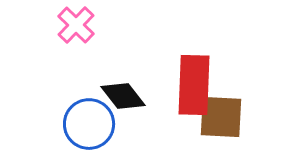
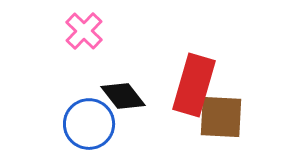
pink cross: moved 8 px right, 6 px down
red rectangle: rotated 14 degrees clockwise
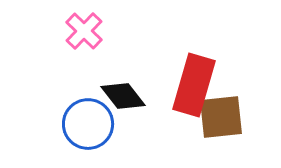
brown square: rotated 9 degrees counterclockwise
blue circle: moved 1 px left
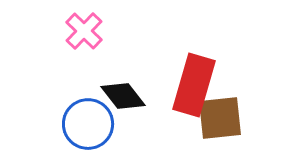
brown square: moved 1 px left, 1 px down
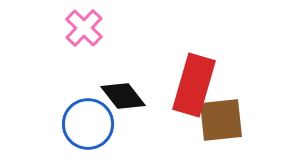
pink cross: moved 3 px up
brown square: moved 1 px right, 2 px down
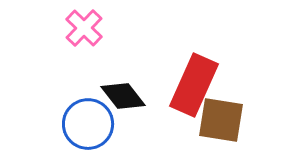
red rectangle: rotated 8 degrees clockwise
brown square: rotated 15 degrees clockwise
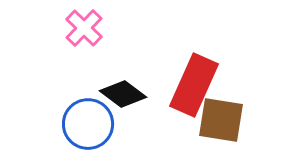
black diamond: moved 2 px up; rotated 15 degrees counterclockwise
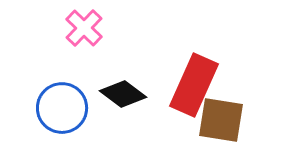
blue circle: moved 26 px left, 16 px up
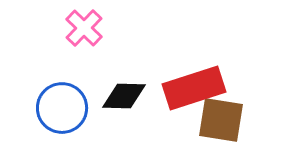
red rectangle: moved 3 px down; rotated 48 degrees clockwise
black diamond: moved 1 px right, 2 px down; rotated 36 degrees counterclockwise
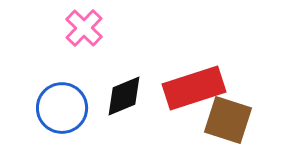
black diamond: rotated 24 degrees counterclockwise
brown square: moved 7 px right; rotated 9 degrees clockwise
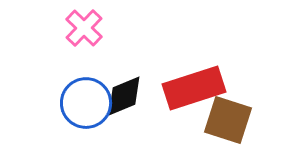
blue circle: moved 24 px right, 5 px up
